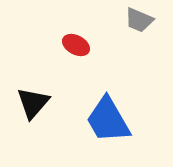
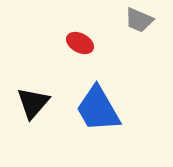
red ellipse: moved 4 px right, 2 px up
blue trapezoid: moved 10 px left, 11 px up
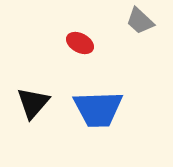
gray trapezoid: moved 1 px right, 1 px down; rotated 20 degrees clockwise
blue trapezoid: rotated 62 degrees counterclockwise
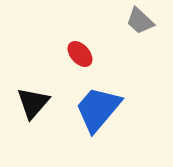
red ellipse: moved 11 px down; rotated 20 degrees clockwise
blue trapezoid: rotated 132 degrees clockwise
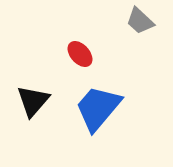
black triangle: moved 2 px up
blue trapezoid: moved 1 px up
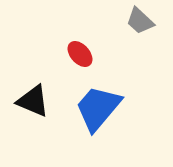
black triangle: rotated 48 degrees counterclockwise
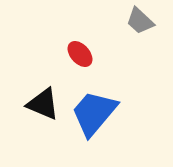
black triangle: moved 10 px right, 3 px down
blue trapezoid: moved 4 px left, 5 px down
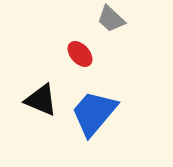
gray trapezoid: moved 29 px left, 2 px up
black triangle: moved 2 px left, 4 px up
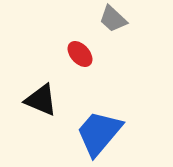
gray trapezoid: moved 2 px right
blue trapezoid: moved 5 px right, 20 px down
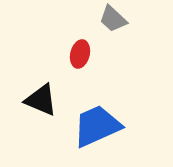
red ellipse: rotated 56 degrees clockwise
blue trapezoid: moved 2 px left, 7 px up; rotated 26 degrees clockwise
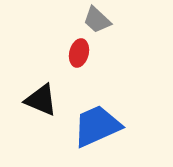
gray trapezoid: moved 16 px left, 1 px down
red ellipse: moved 1 px left, 1 px up
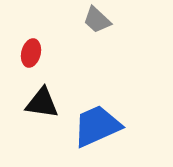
red ellipse: moved 48 px left
black triangle: moved 1 px right, 3 px down; rotated 15 degrees counterclockwise
